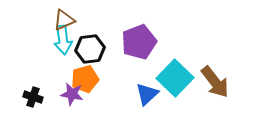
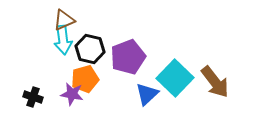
purple pentagon: moved 11 px left, 15 px down
black hexagon: rotated 20 degrees clockwise
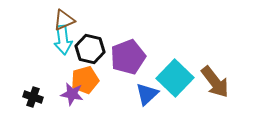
orange pentagon: moved 1 px down
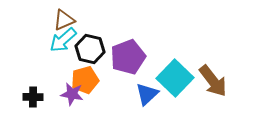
cyan arrow: rotated 56 degrees clockwise
brown arrow: moved 2 px left, 1 px up
black cross: rotated 18 degrees counterclockwise
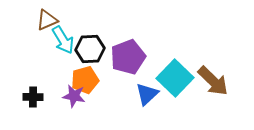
brown triangle: moved 17 px left
cyan arrow: rotated 80 degrees counterclockwise
black hexagon: rotated 16 degrees counterclockwise
brown arrow: rotated 8 degrees counterclockwise
purple star: moved 2 px right, 2 px down
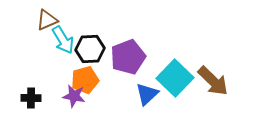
black cross: moved 2 px left, 1 px down
